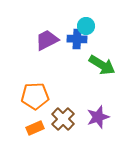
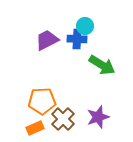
cyan circle: moved 1 px left
orange pentagon: moved 7 px right, 5 px down
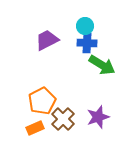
blue cross: moved 10 px right, 4 px down
orange pentagon: rotated 24 degrees counterclockwise
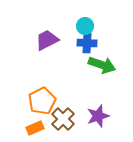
green arrow: rotated 12 degrees counterclockwise
purple star: moved 1 px up
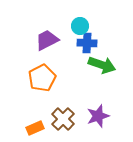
cyan circle: moved 5 px left
orange pentagon: moved 23 px up
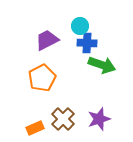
purple star: moved 1 px right, 3 px down
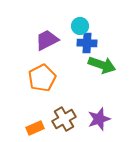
brown cross: moved 1 px right; rotated 15 degrees clockwise
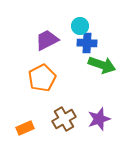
orange rectangle: moved 10 px left
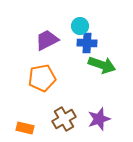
orange pentagon: rotated 16 degrees clockwise
orange rectangle: rotated 36 degrees clockwise
